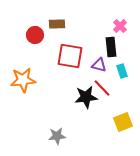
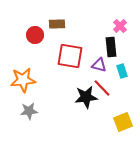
gray star: moved 28 px left, 25 px up
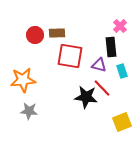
brown rectangle: moved 9 px down
black star: rotated 15 degrees clockwise
gray star: rotated 12 degrees clockwise
yellow square: moved 1 px left
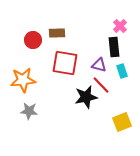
red circle: moved 2 px left, 5 px down
black rectangle: moved 3 px right
red square: moved 5 px left, 7 px down
red line: moved 1 px left, 3 px up
black star: rotated 20 degrees counterclockwise
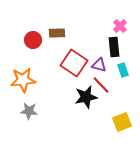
red square: moved 9 px right; rotated 24 degrees clockwise
cyan rectangle: moved 1 px right, 1 px up
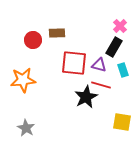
black rectangle: rotated 36 degrees clockwise
red square: rotated 28 degrees counterclockwise
red line: rotated 30 degrees counterclockwise
black star: rotated 15 degrees counterclockwise
gray star: moved 3 px left, 17 px down; rotated 24 degrees clockwise
yellow square: rotated 30 degrees clockwise
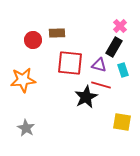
red square: moved 4 px left
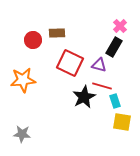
red square: rotated 20 degrees clockwise
cyan rectangle: moved 8 px left, 31 px down
red line: moved 1 px right, 1 px down
black star: moved 2 px left
gray star: moved 4 px left, 6 px down; rotated 24 degrees counterclockwise
